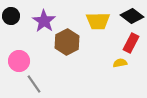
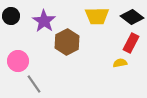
black diamond: moved 1 px down
yellow trapezoid: moved 1 px left, 5 px up
pink circle: moved 1 px left
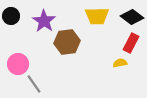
brown hexagon: rotated 20 degrees clockwise
pink circle: moved 3 px down
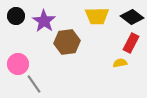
black circle: moved 5 px right
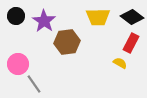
yellow trapezoid: moved 1 px right, 1 px down
yellow semicircle: rotated 40 degrees clockwise
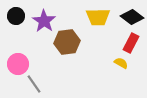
yellow semicircle: moved 1 px right
